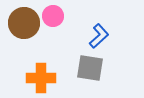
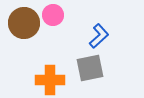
pink circle: moved 1 px up
gray square: rotated 20 degrees counterclockwise
orange cross: moved 9 px right, 2 px down
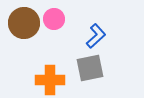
pink circle: moved 1 px right, 4 px down
blue L-shape: moved 3 px left
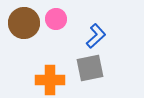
pink circle: moved 2 px right
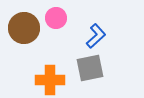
pink circle: moved 1 px up
brown circle: moved 5 px down
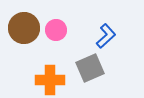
pink circle: moved 12 px down
blue L-shape: moved 10 px right
gray square: rotated 12 degrees counterclockwise
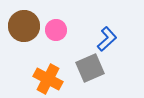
brown circle: moved 2 px up
blue L-shape: moved 1 px right, 3 px down
orange cross: moved 2 px left, 1 px up; rotated 28 degrees clockwise
